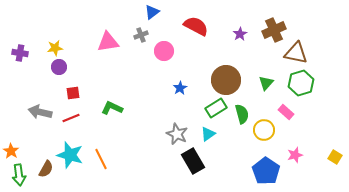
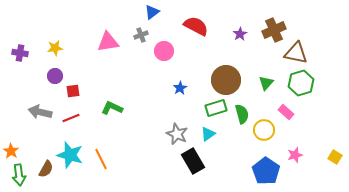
purple circle: moved 4 px left, 9 px down
red square: moved 2 px up
green rectangle: rotated 15 degrees clockwise
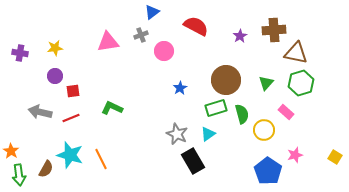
brown cross: rotated 20 degrees clockwise
purple star: moved 2 px down
blue pentagon: moved 2 px right
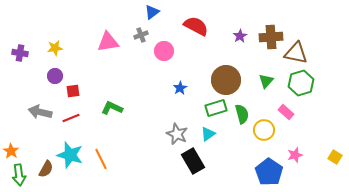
brown cross: moved 3 px left, 7 px down
green triangle: moved 2 px up
blue pentagon: moved 1 px right, 1 px down
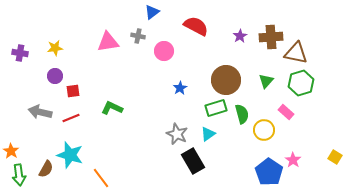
gray cross: moved 3 px left, 1 px down; rotated 32 degrees clockwise
pink star: moved 2 px left, 5 px down; rotated 21 degrees counterclockwise
orange line: moved 19 px down; rotated 10 degrees counterclockwise
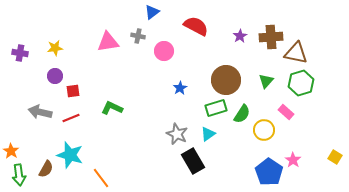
green semicircle: rotated 48 degrees clockwise
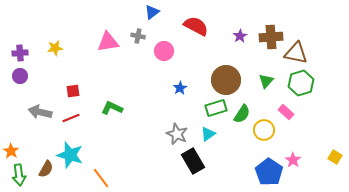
purple cross: rotated 14 degrees counterclockwise
purple circle: moved 35 px left
